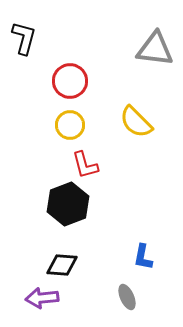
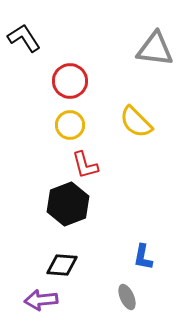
black L-shape: rotated 48 degrees counterclockwise
purple arrow: moved 1 px left, 2 px down
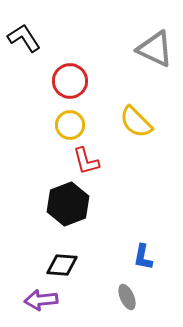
gray triangle: rotated 18 degrees clockwise
red L-shape: moved 1 px right, 4 px up
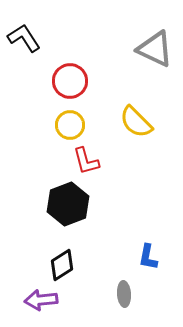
blue L-shape: moved 5 px right
black diamond: rotated 36 degrees counterclockwise
gray ellipse: moved 3 px left, 3 px up; rotated 20 degrees clockwise
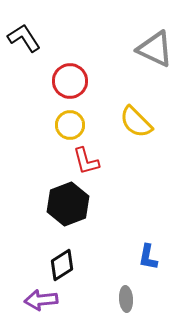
gray ellipse: moved 2 px right, 5 px down
